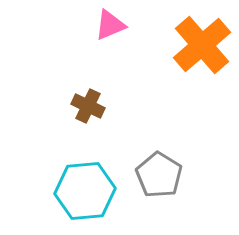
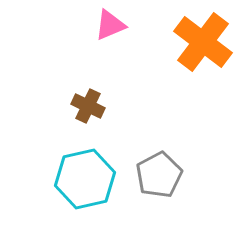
orange cross: moved 1 px right, 3 px up; rotated 12 degrees counterclockwise
gray pentagon: rotated 12 degrees clockwise
cyan hexagon: moved 12 px up; rotated 8 degrees counterclockwise
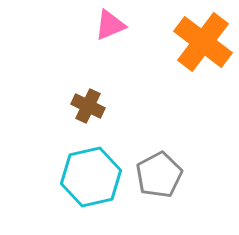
cyan hexagon: moved 6 px right, 2 px up
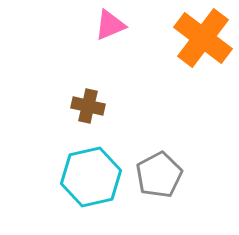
orange cross: moved 4 px up
brown cross: rotated 12 degrees counterclockwise
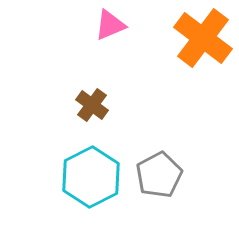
brown cross: moved 4 px right, 1 px up; rotated 24 degrees clockwise
cyan hexagon: rotated 14 degrees counterclockwise
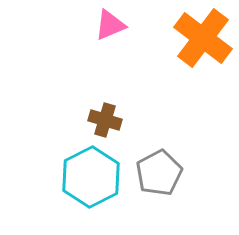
brown cross: moved 13 px right, 15 px down; rotated 20 degrees counterclockwise
gray pentagon: moved 2 px up
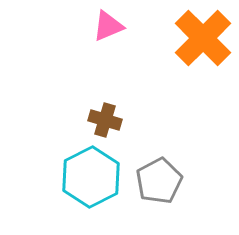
pink triangle: moved 2 px left, 1 px down
orange cross: rotated 8 degrees clockwise
gray pentagon: moved 8 px down
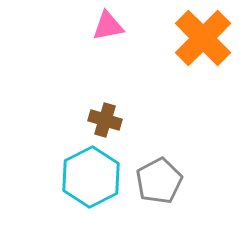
pink triangle: rotated 12 degrees clockwise
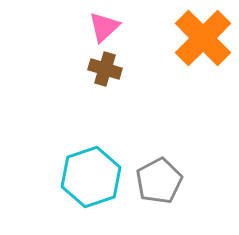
pink triangle: moved 4 px left, 1 px down; rotated 32 degrees counterclockwise
brown cross: moved 51 px up
cyan hexagon: rotated 8 degrees clockwise
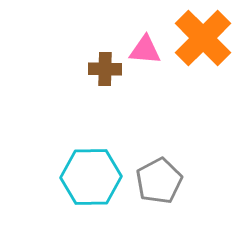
pink triangle: moved 41 px right, 23 px down; rotated 48 degrees clockwise
brown cross: rotated 16 degrees counterclockwise
cyan hexagon: rotated 18 degrees clockwise
